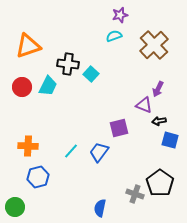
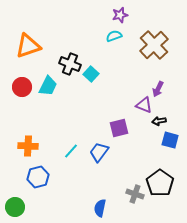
black cross: moved 2 px right; rotated 15 degrees clockwise
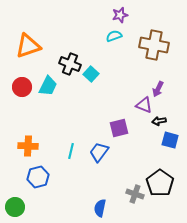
brown cross: rotated 36 degrees counterclockwise
cyan line: rotated 28 degrees counterclockwise
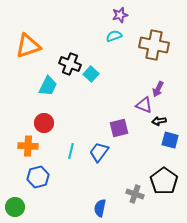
red circle: moved 22 px right, 36 px down
black pentagon: moved 4 px right, 2 px up
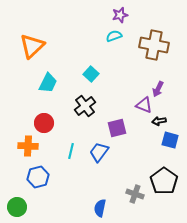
orange triangle: moved 4 px right; rotated 24 degrees counterclockwise
black cross: moved 15 px right, 42 px down; rotated 30 degrees clockwise
cyan trapezoid: moved 3 px up
purple square: moved 2 px left
green circle: moved 2 px right
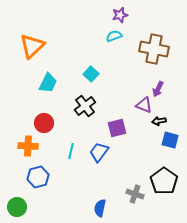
brown cross: moved 4 px down
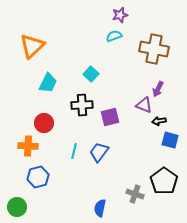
black cross: moved 3 px left, 1 px up; rotated 35 degrees clockwise
purple square: moved 7 px left, 11 px up
cyan line: moved 3 px right
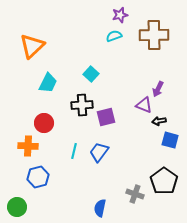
brown cross: moved 14 px up; rotated 12 degrees counterclockwise
purple square: moved 4 px left
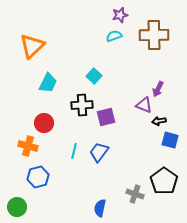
cyan square: moved 3 px right, 2 px down
orange cross: rotated 12 degrees clockwise
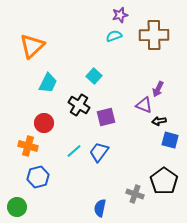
black cross: moved 3 px left; rotated 35 degrees clockwise
cyan line: rotated 35 degrees clockwise
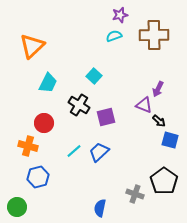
black arrow: rotated 128 degrees counterclockwise
blue trapezoid: rotated 10 degrees clockwise
